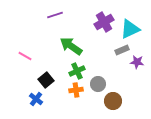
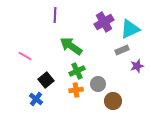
purple line: rotated 70 degrees counterclockwise
purple star: moved 4 px down; rotated 24 degrees counterclockwise
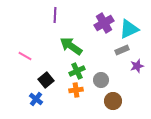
purple cross: moved 1 px down
cyan triangle: moved 1 px left
gray circle: moved 3 px right, 4 px up
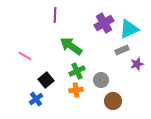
purple star: moved 2 px up
blue cross: rotated 16 degrees clockwise
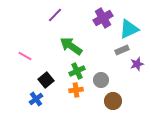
purple line: rotated 42 degrees clockwise
purple cross: moved 1 px left, 5 px up
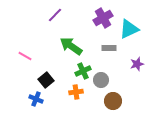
gray rectangle: moved 13 px left, 2 px up; rotated 24 degrees clockwise
green cross: moved 6 px right
orange cross: moved 2 px down
blue cross: rotated 32 degrees counterclockwise
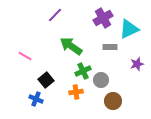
gray rectangle: moved 1 px right, 1 px up
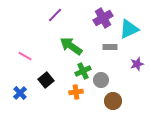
blue cross: moved 16 px left, 6 px up; rotated 24 degrees clockwise
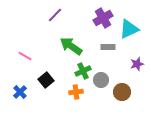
gray rectangle: moved 2 px left
blue cross: moved 1 px up
brown circle: moved 9 px right, 9 px up
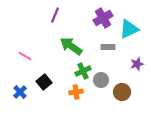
purple line: rotated 21 degrees counterclockwise
black square: moved 2 px left, 2 px down
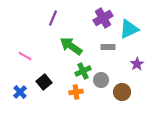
purple line: moved 2 px left, 3 px down
purple star: rotated 16 degrees counterclockwise
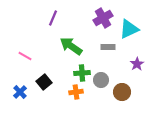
green cross: moved 1 px left, 2 px down; rotated 21 degrees clockwise
